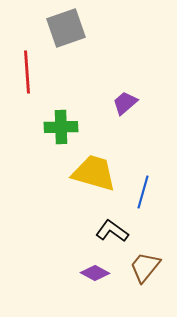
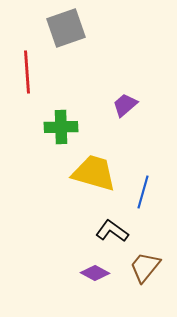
purple trapezoid: moved 2 px down
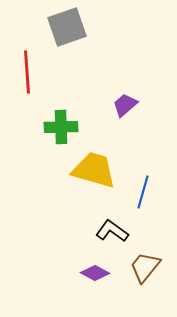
gray square: moved 1 px right, 1 px up
yellow trapezoid: moved 3 px up
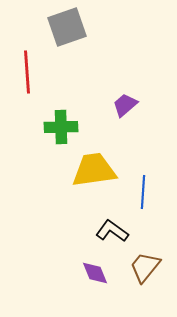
yellow trapezoid: rotated 24 degrees counterclockwise
blue line: rotated 12 degrees counterclockwise
purple diamond: rotated 40 degrees clockwise
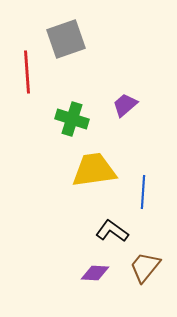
gray square: moved 1 px left, 12 px down
green cross: moved 11 px right, 8 px up; rotated 20 degrees clockwise
purple diamond: rotated 64 degrees counterclockwise
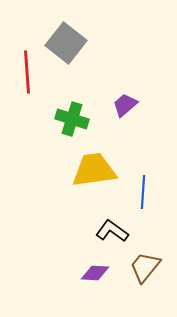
gray square: moved 4 px down; rotated 33 degrees counterclockwise
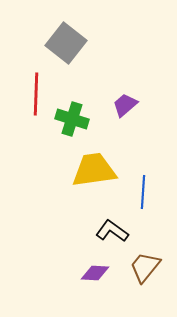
red line: moved 9 px right, 22 px down; rotated 6 degrees clockwise
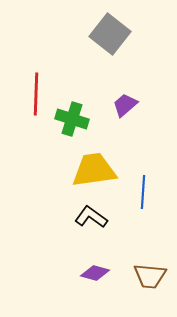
gray square: moved 44 px right, 9 px up
black L-shape: moved 21 px left, 14 px up
brown trapezoid: moved 5 px right, 9 px down; rotated 124 degrees counterclockwise
purple diamond: rotated 12 degrees clockwise
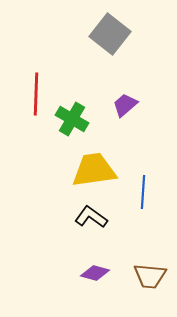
green cross: rotated 12 degrees clockwise
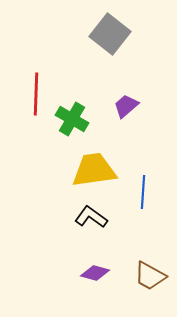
purple trapezoid: moved 1 px right, 1 px down
brown trapezoid: rotated 24 degrees clockwise
